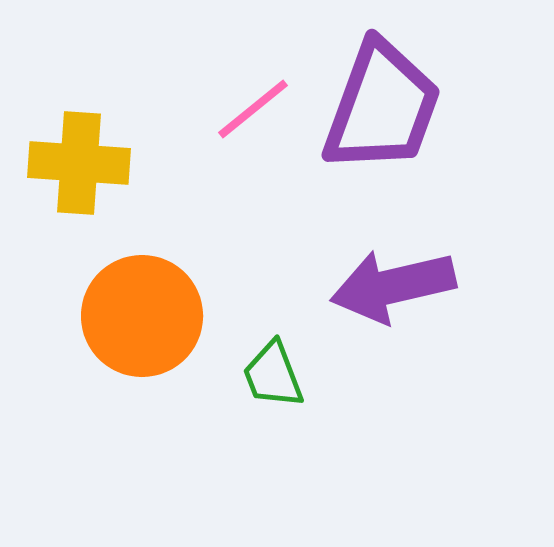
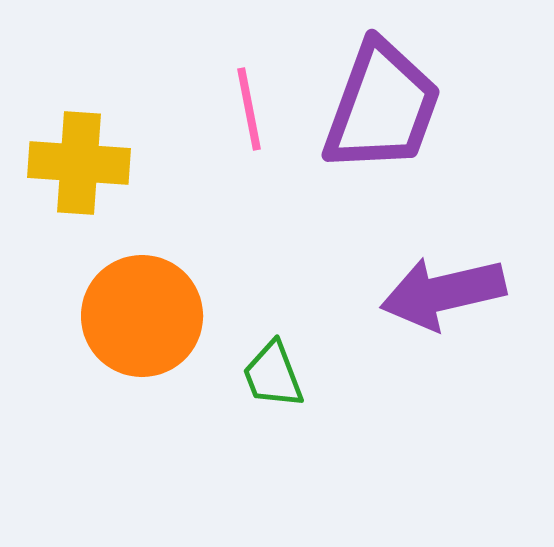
pink line: moved 4 px left; rotated 62 degrees counterclockwise
purple arrow: moved 50 px right, 7 px down
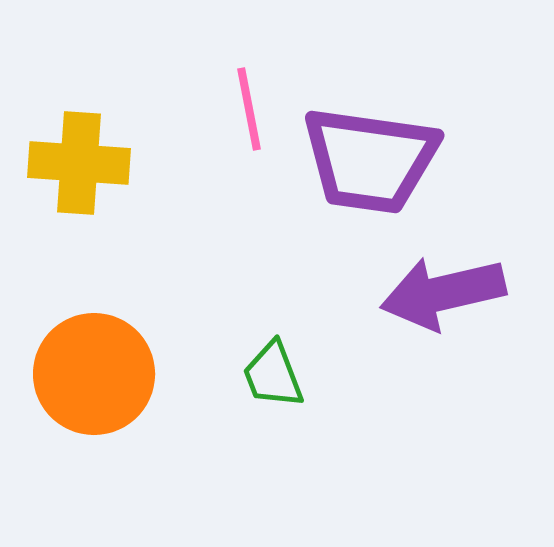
purple trapezoid: moved 12 px left, 53 px down; rotated 78 degrees clockwise
orange circle: moved 48 px left, 58 px down
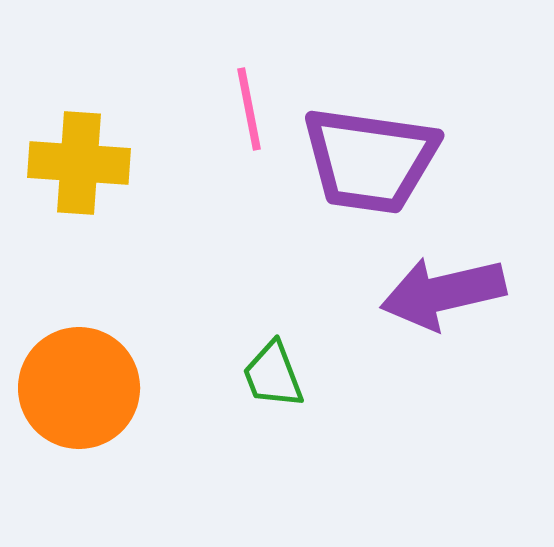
orange circle: moved 15 px left, 14 px down
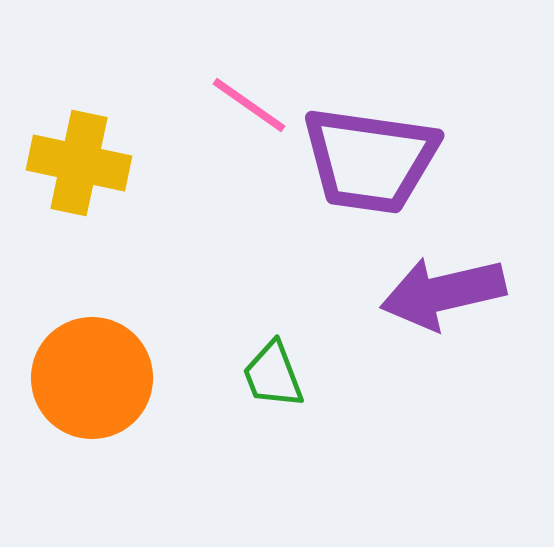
pink line: moved 4 px up; rotated 44 degrees counterclockwise
yellow cross: rotated 8 degrees clockwise
orange circle: moved 13 px right, 10 px up
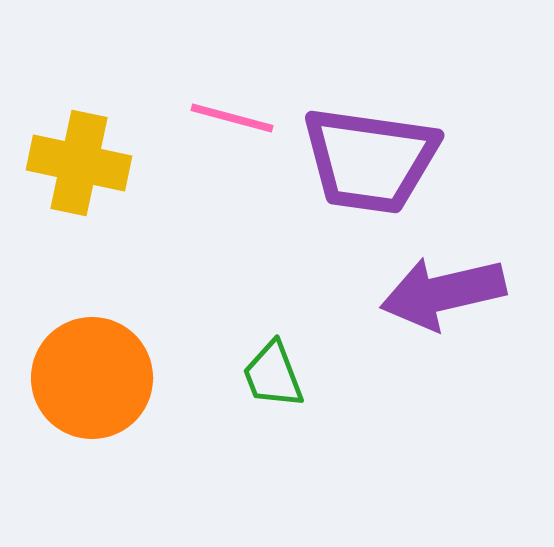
pink line: moved 17 px left, 13 px down; rotated 20 degrees counterclockwise
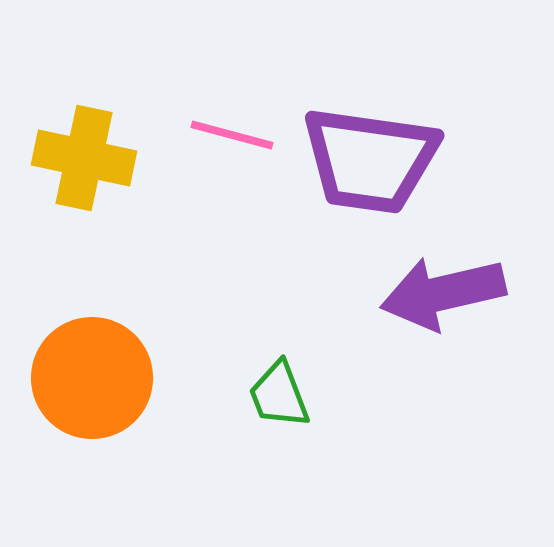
pink line: moved 17 px down
yellow cross: moved 5 px right, 5 px up
green trapezoid: moved 6 px right, 20 px down
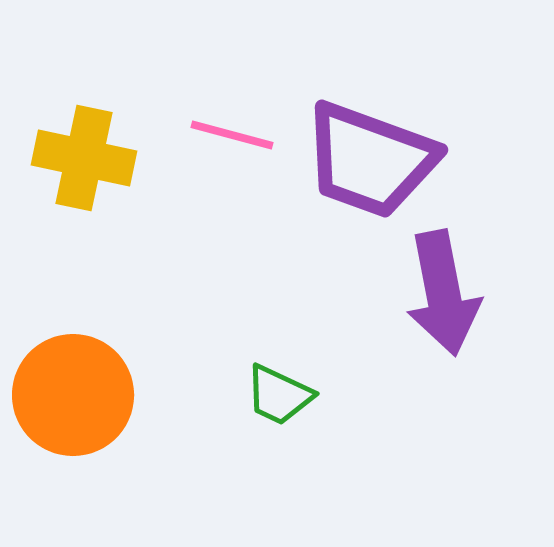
purple trapezoid: rotated 12 degrees clockwise
purple arrow: rotated 88 degrees counterclockwise
orange circle: moved 19 px left, 17 px down
green trapezoid: rotated 44 degrees counterclockwise
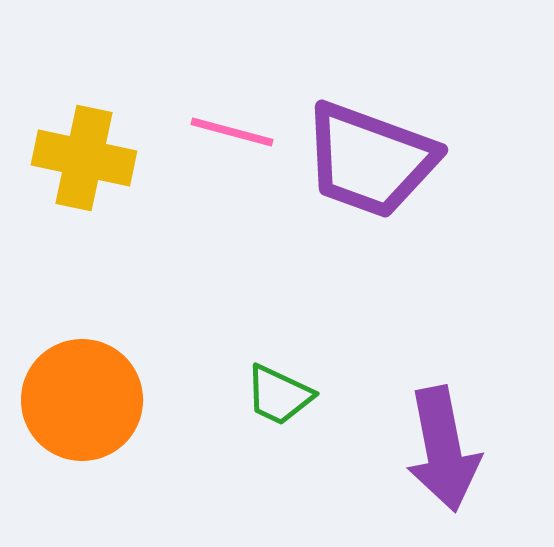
pink line: moved 3 px up
purple arrow: moved 156 px down
orange circle: moved 9 px right, 5 px down
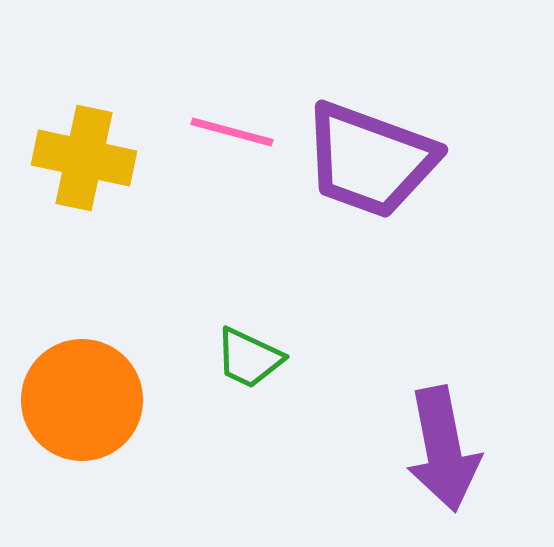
green trapezoid: moved 30 px left, 37 px up
